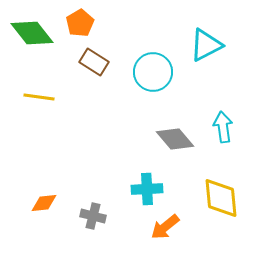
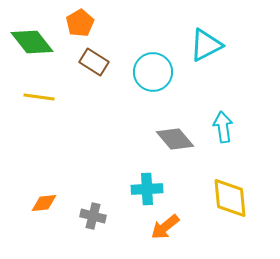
green diamond: moved 9 px down
yellow diamond: moved 9 px right
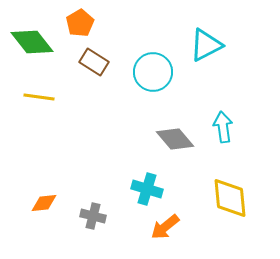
cyan cross: rotated 20 degrees clockwise
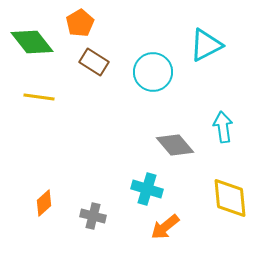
gray diamond: moved 6 px down
orange diamond: rotated 36 degrees counterclockwise
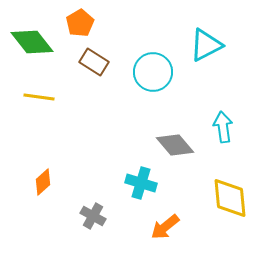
cyan cross: moved 6 px left, 6 px up
orange diamond: moved 1 px left, 21 px up
gray cross: rotated 15 degrees clockwise
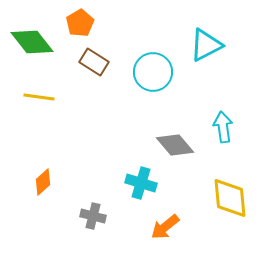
gray cross: rotated 15 degrees counterclockwise
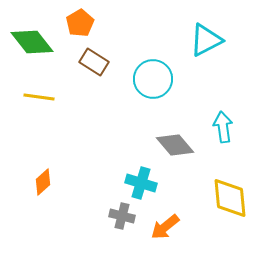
cyan triangle: moved 5 px up
cyan circle: moved 7 px down
gray cross: moved 29 px right
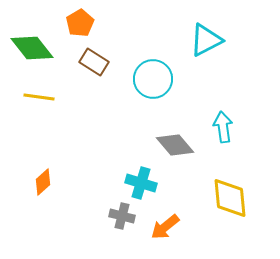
green diamond: moved 6 px down
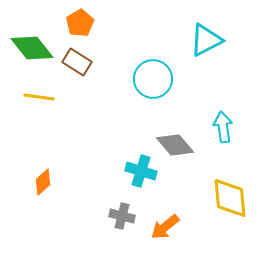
brown rectangle: moved 17 px left
cyan cross: moved 12 px up
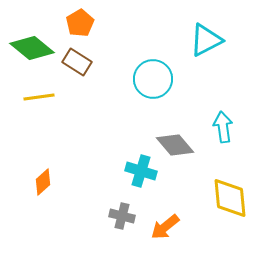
green diamond: rotated 12 degrees counterclockwise
yellow line: rotated 16 degrees counterclockwise
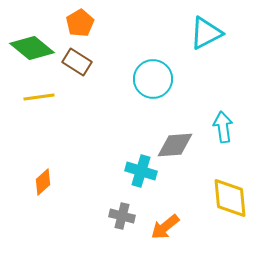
cyan triangle: moved 7 px up
gray diamond: rotated 54 degrees counterclockwise
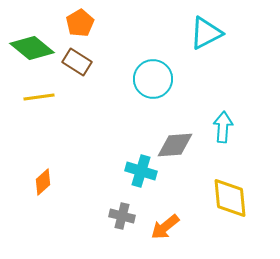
cyan arrow: rotated 12 degrees clockwise
